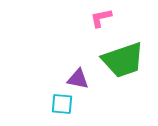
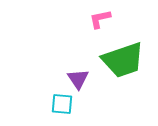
pink L-shape: moved 1 px left, 1 px down
purple triangle: rotated 45 degrees clockwise
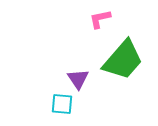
green trapezoid: rotated 30 degrees counterclockwise
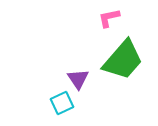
pink L-shape: moved 9 px right, 1 px up
cyan square: moved 1 px up; rotated 30 degrees counterclockwise
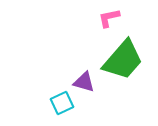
purple triangle: moved 6 px right, 3 px down; rotated 40 degrees counterclockwise
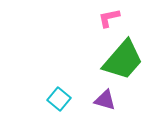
purple triangle: moved 21 px right, 18 px down
cyan square: moved 3 px left, 4 px up; rotated 25 degrees counterclockwise
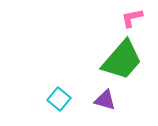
pink L-shape: moved 23 px right
green trapezoid: moved 1 px left
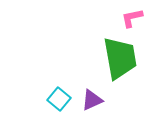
green trapezoid: moved 2 px left, 2 px up; rotated 51 degrees counterclockwise
purple triangle: moved 13 px left; rotated 40 degrees counterclockwise
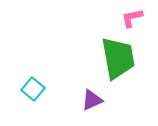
green trapezoid: moved 2 px left
cyan square: moved 26 px left, 10 px up
